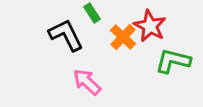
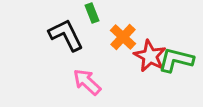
green rectangle: rotated 12 degrees clockwise
red star: moved 30 px down
green L-shape: moved 3 px right, 1 px up
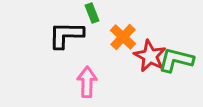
black L-shape: rotated 63 degrees counterclockwise
pink arrow: rotated 48 degrees clockwise
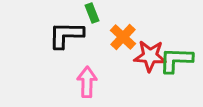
red star: rotated 24 degrees counterclockwise
green L-shape: rotated 12 degrees counterclockwise
